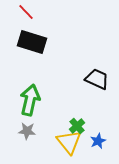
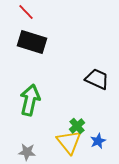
gray star: moved 21 px down
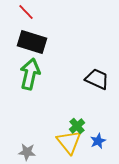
green arrow: moved 26 px up
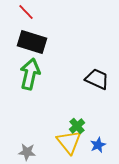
blue star: moved 4 px down
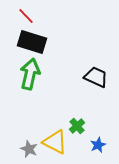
red line: moved 4 px down
black trapezoid: moved 1 px left, 2 px up
yellow triangle: moved 14 px left; rotated 24 degrees counterclockwise
gray star: moved 2 px right, 3 px up; rotated 18 degrees clockwise
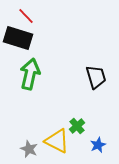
black rectangle: moved 14 px left, 4 px up
black trapezoid: rotated 50 degrees clockwise
yellow triangle: moved 2 px right, 1 px up
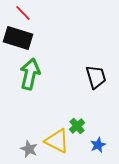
red line: moved 3 px left, 3 px up
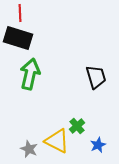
red line: moved 3 px left; rotated 42 degrees clockwise
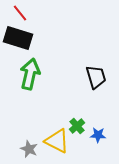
red line: rotated 36 degrees counterclockwise
blue star: moved 10 px up; rotated 28 degrees clockwise
